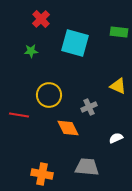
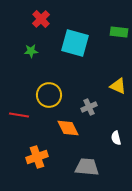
white semicircle: rotated 80 degrees counterclockwise
orange cross: moved 5 px left, 17 px up; rotated 30 degrees counterclockwise
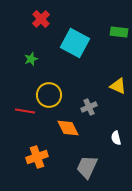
cyan square: rotated 12 degrees clockwise
green star: moved 8 px down; rotated 16 degrees counterclockwise
red line: moved 6 px right, 4 px up
gray trapezoid: rotated 70 degrees counterclockwise
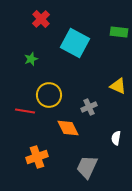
white semicircle: rotated 24 degrees clockwise
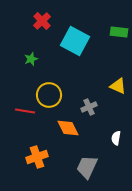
red cross: moved 1 px right, 2 px down
cyan square: moved 2 px up
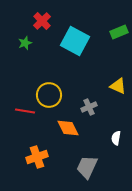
green rectangle: rotated 30 degrees counterclockwise
green star: moved 6 px left, 16 px up
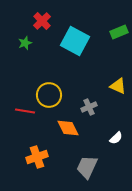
white semicircle: rotated 144 degrees counterclockwise
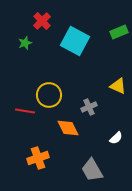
orange cross: moved 1 px right, 1 px down
gray trapezoid: moved 5 px right, 3 px down; rotated 55 degrees counterclockwise
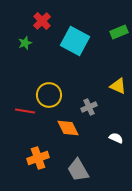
white semicircle: rotated 112 degrees counterclockwise
gray trapezoid: moved 14 px left
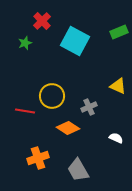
yellow circle: moved 3 px right, 1 px down
orange diamond: rotated 30 degrees counterclockwise
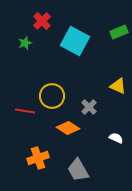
gray cross: rotated 21 degrees counterclockwise
